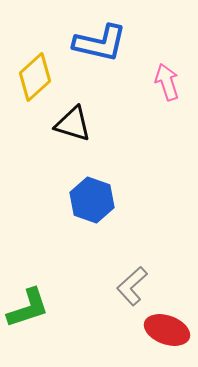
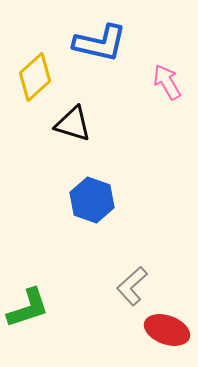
pink arrow: rotated 12 degrees counterclockwise
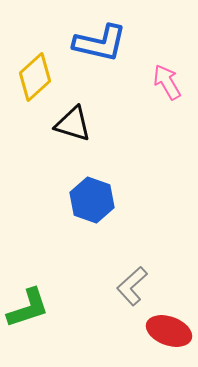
red ellipse: moved 2 px right, 1 px down
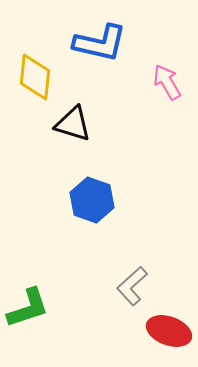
yellow diamond: rotated 42 degrees counterclockwise
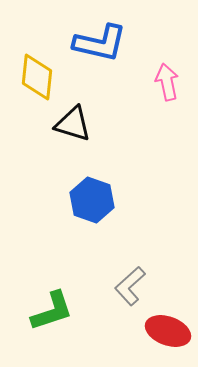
yellow diamond: moved 2 px right
pink arrow: rotated 18 degrees clockwise
gray L-shape: moved 2 px left
green L-shape: moved 24 px right, 3 px down
red ellipse: moved 1 px left
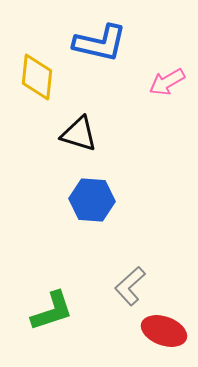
pink arrow: rotated 108 degrees counterclockwise
black triangle: moved 6 px right, 10 px down
blue hexagon: rotated 15 degrees counterclockwise
red ellipse: moved 4 px left
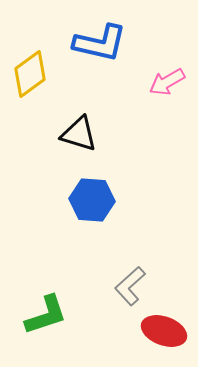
yellow diamond: moved 7 px left, 3 px up; rotated 48 degrees clockwise
green L-shape: moved 6 px left, 4 px down
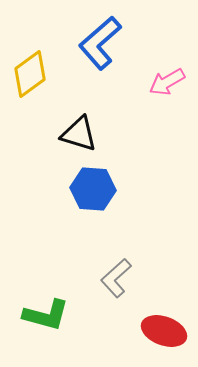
blue L-shape: rotated 126 degrees clockwise
blue hexagon: moved 1 px right, 11 px up
gray L-shape: moved 14 px left, 8 px up
green L-shape: rotated 33 degrees clockwise
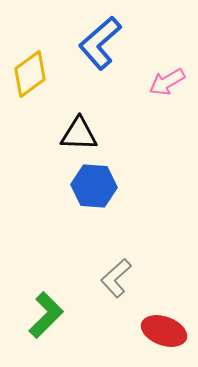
black triangle: rotated 15 degrees counterclockwise
blue hexagon: moved 1 px right, 3 px up
green L-shape: rotated 60 degrees counterclockwise
